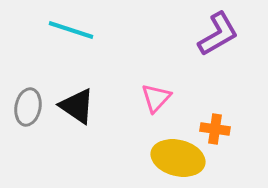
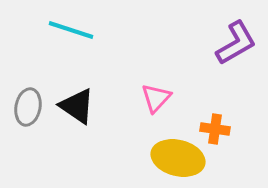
purple L-shape: moved 18 px right, 9 px down
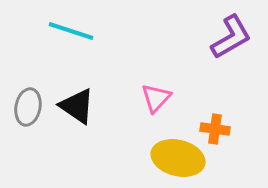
cyan line: moved 1 px down
purple L-shape: moved 5 px left, 6 px up
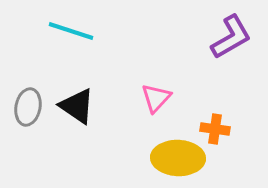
yellow ellipse: rotated 12 degrees counterclockwise
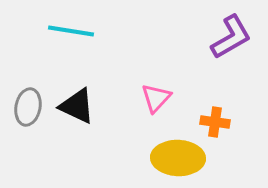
cyan line: rotated 9 degrees counterclockwise
black triangle: rotated 9 degrees counterclockwise
orange cross: moved 7 px up
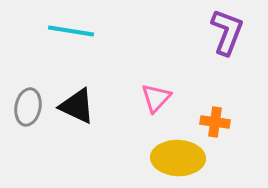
purple L-shape: moved 4 px left, 5 px up; rotated 39 degrees counterclockwise
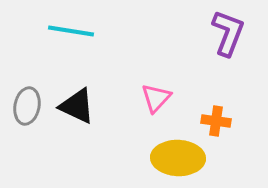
purple L-shape: moved 1 px right, 1 px down
gray ellipse: moved 1 px left, 1 px up
orange cross: moved 1 px right, 1 px up
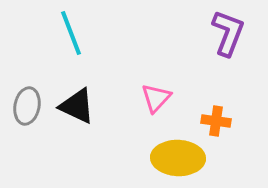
cyan line: moved 2 px down; rotated 60 degrees clockwise
